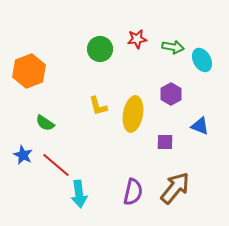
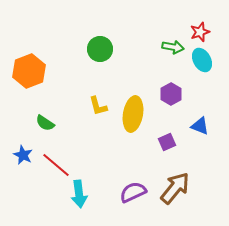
red star: moved 63 px right, 7 px up; rotated 12 degrees counterclockwise
purple square: moved 2 px right; rotated 24 degrees counterclockwise
purple semicircle: rotated 128 degrees counterclockwise
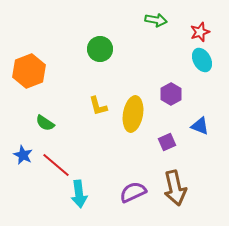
green arrow: moved 17 px left, 27 px up
brown arrow: rotated 128 degrees clockwise
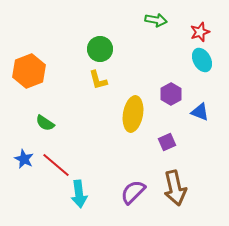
yellow L-shape: moved 26 px up
blue triangle: moved 14 px up
blue star: moved 1 px right, 4 px down
purple semicircle: rotated 20 degrees counterclockwise
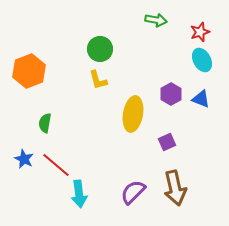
blue triangle: moved 1 px right, 13 px up
green semicircle: rotated 66 degrees clockwise
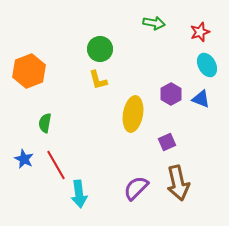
green arrow: moved 2 px left, 3 px down
cyan ellipse: moved 5 px right, 5 px down
red line: rotated 20 degrees clockwise
brown arrow: moved 3 px right, 5 px up
purple semicircle: moved 3 px right, 4 px up
